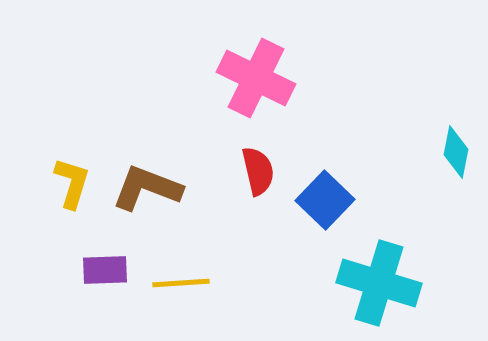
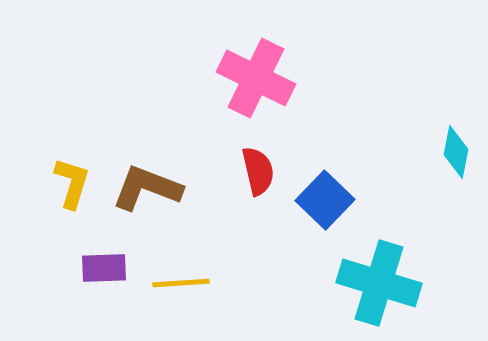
purple rectangle: moved 1 px left, 2 px up
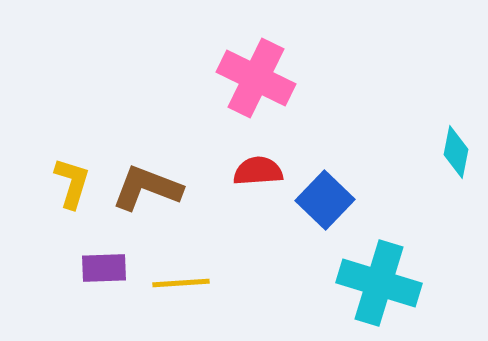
red semicircle: rotated 81 degrees counterclockwise
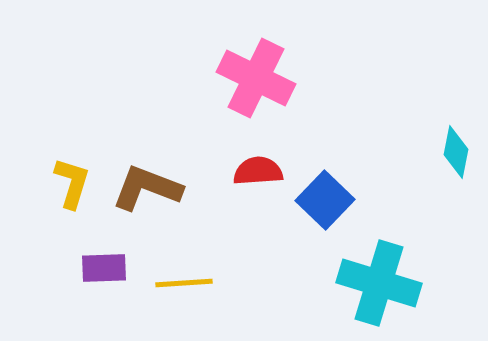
yellow line: moved 3 px right
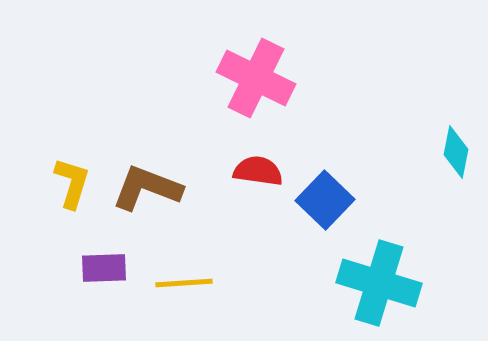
red semicircle: rotated 12 degrees clockwise
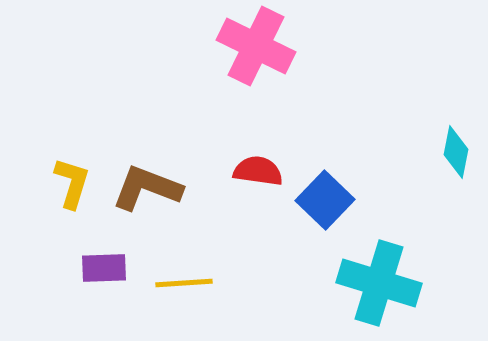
pink cross: moved 32 px up
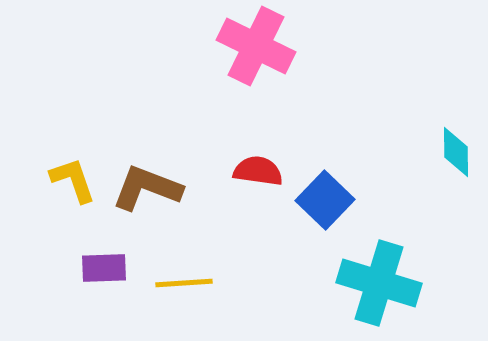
cyan diamond: rotated 12 degrees counterclockwise
yellow L-shape: moved 1 px right, 3 px up; rotated 36 degrees counterclockwise
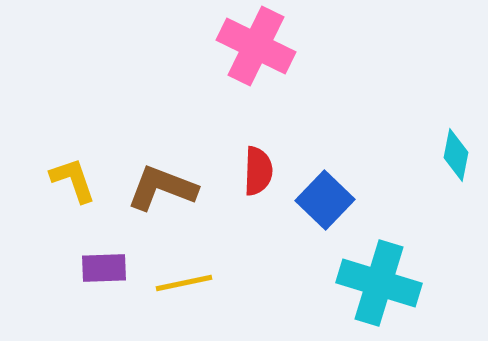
cyan diamond: moved 3 px down; rotated 12 degrees clockwise
red semicircle: rotated 84 degrees clockwise
brown L-shape: moved 15 px right
yellow line: rotated 8 degrees counterclockwise
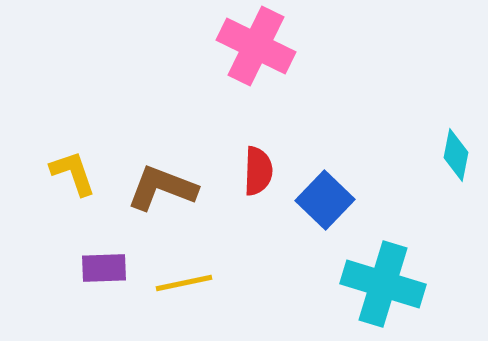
yellow L-shape: moved 7 px up
cyan cross: moved 4 px right, 1 px down
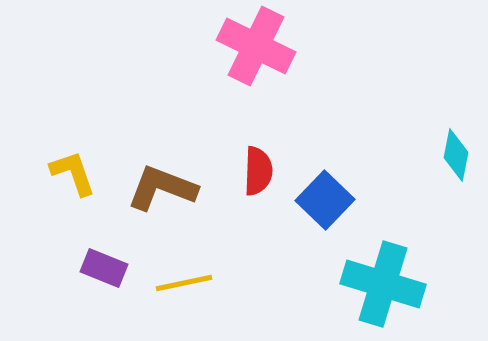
purple rectangle: rotated 24 degrees clockwise
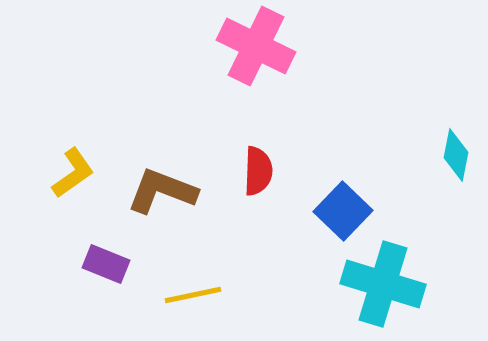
yellow L-shape: rotated 74 degrees clockwise
brown L-shape: moved 3 px down
blue square: moved 18 px right, 11 px down
purple rectangle: moved 2 px right, 4 px up
yellow line: moved 9 px right, 12 px down
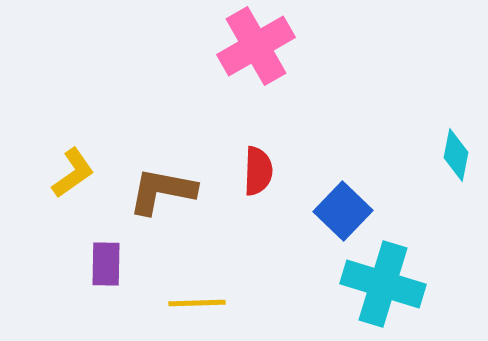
pink cross: rotated 34 degrees clockwise
brown L-shape: rotated 10 degrees counterclockwise
purple rectangle: rotated 69 degrees clockwise
yellow line: moved 4 px right, 8 px down; rotated 10 degrees clockwise
